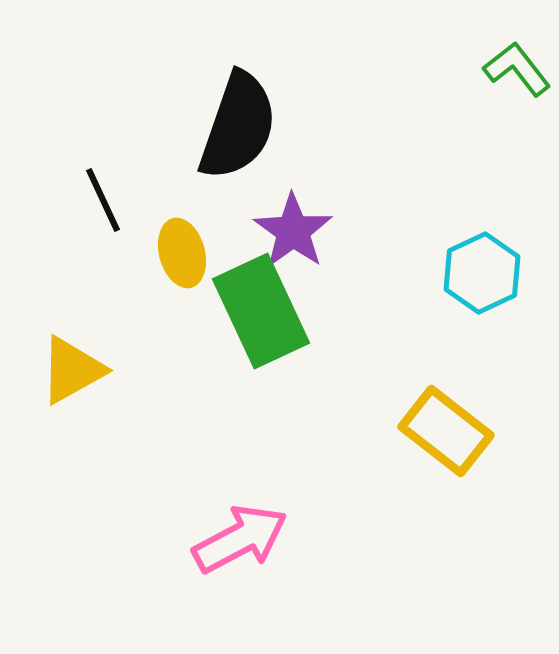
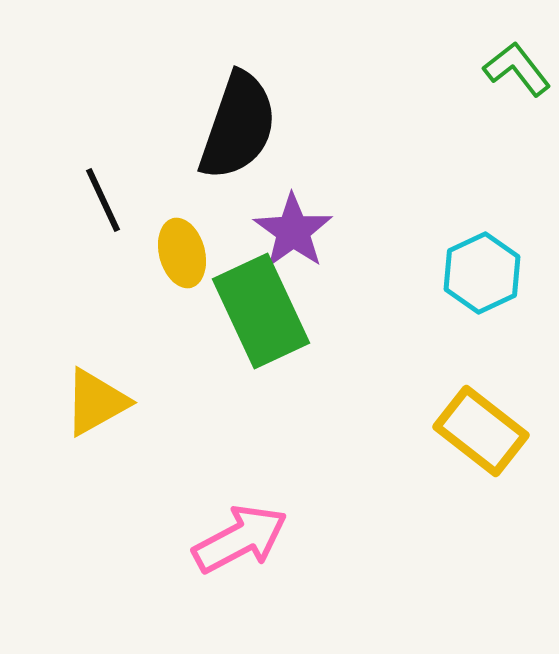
yellow triangle: moved 24 px right, 32 px down
yellow rectangle: moved 35 px right
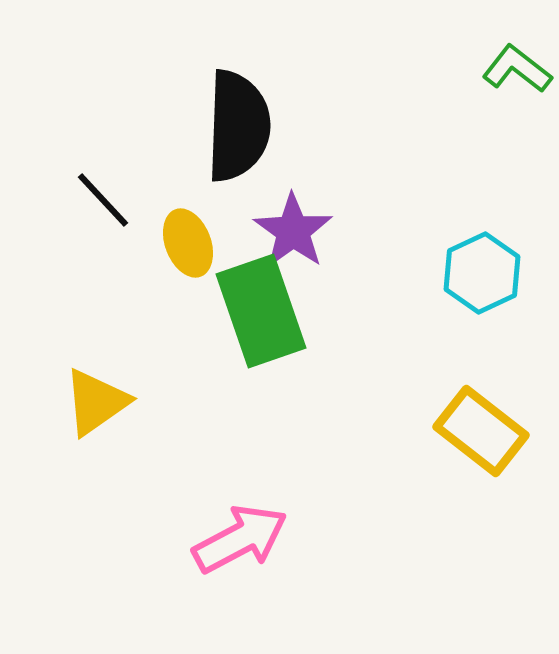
green L-shape: rotated 14 degrees counterclockwise
black semicircle: rotated 17 degrees counterclockwise
black line: rotated 18 degrees counterclockwise
yellow ellipse: moved 6 px right, 10 px up; rotated 6 degrees counterclockwise
green rectangle: rotated 6 degrees clockwise
yellow triangle: rotated 6 degrees counterclockwise
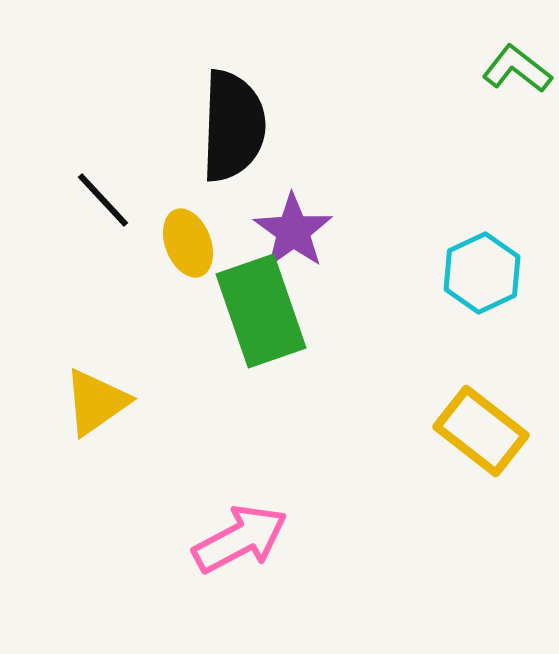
black semicircle: moved 5 px left
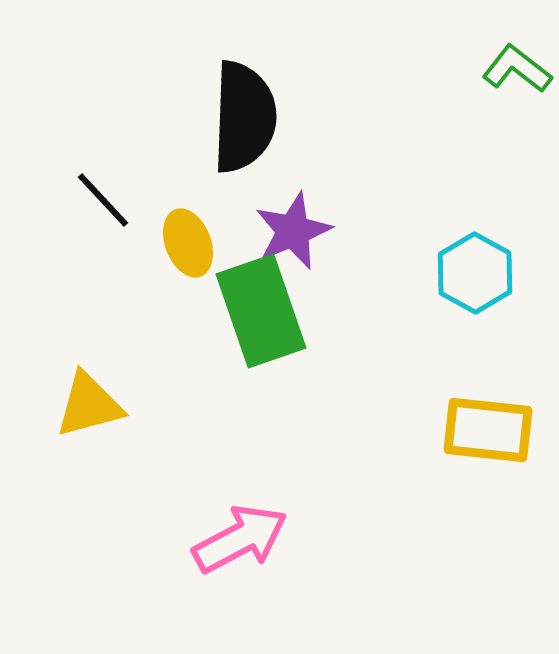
black semicircle: moved 11 px right, 9 px up
purple star: rotated 14 degrees clockwise
cyan hexagon: moved 7 px left; rotated 6 degrees counterclockwise
yellow triangle: moved 7 px left, 3 px down; rotated 20 degrees clockwise
yellow rectangle: moved 7 px right, 1 px up; rotated 32 degrees counterclockwise
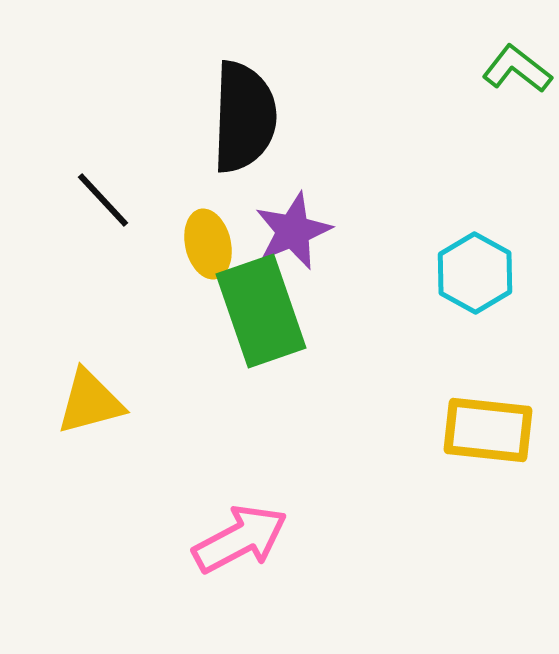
yellow ellipse: moved 20 px right, 1 px down; rotated 8 degrees clockwise
yellow triangle: moved 1 px right, 3 px up
